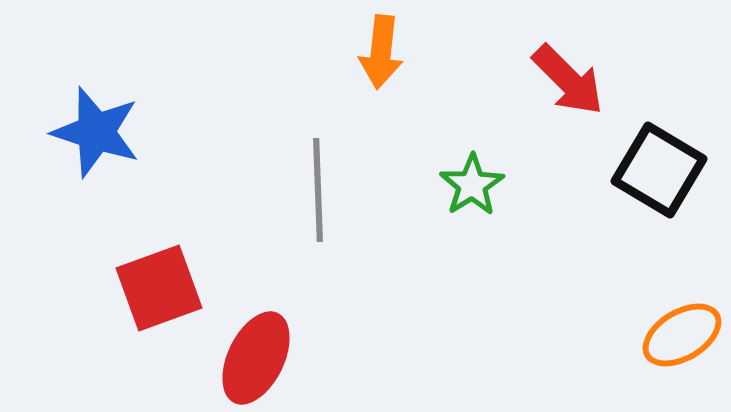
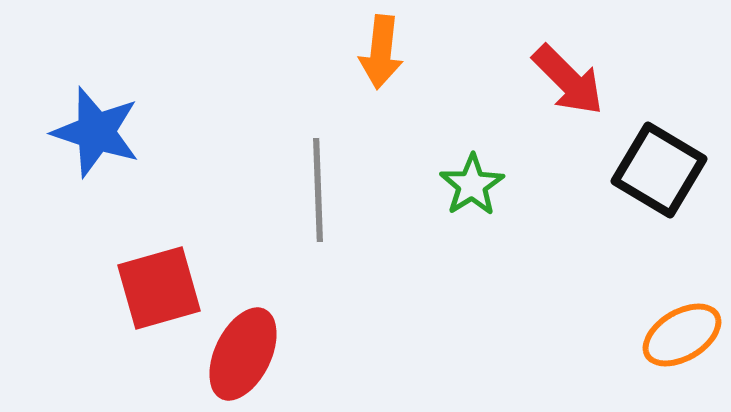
red square: rotated 4 degrees clockwise
red ellipse: moved 13 px left, 4 px up
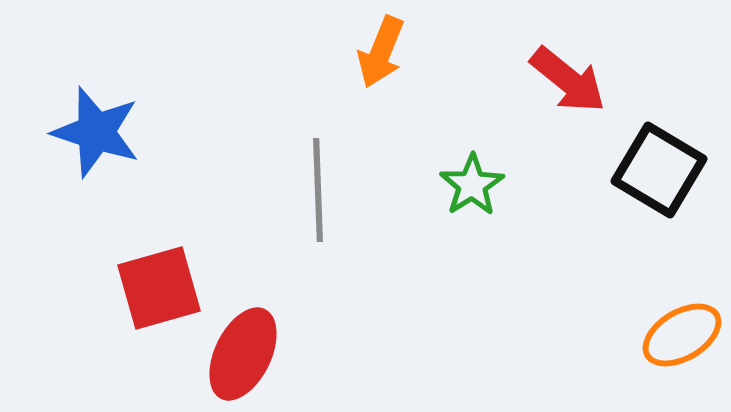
orange arrow: rotated 16 degrees clockwise
red arrow: rotated 6 degrees counterclockwise
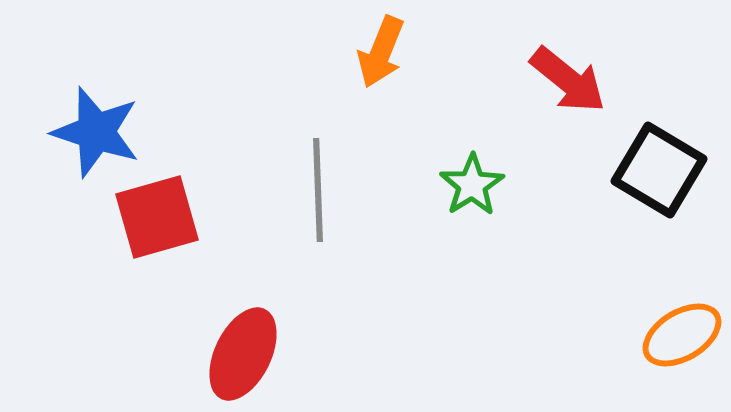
red square: moved 2 px left, 71 px up
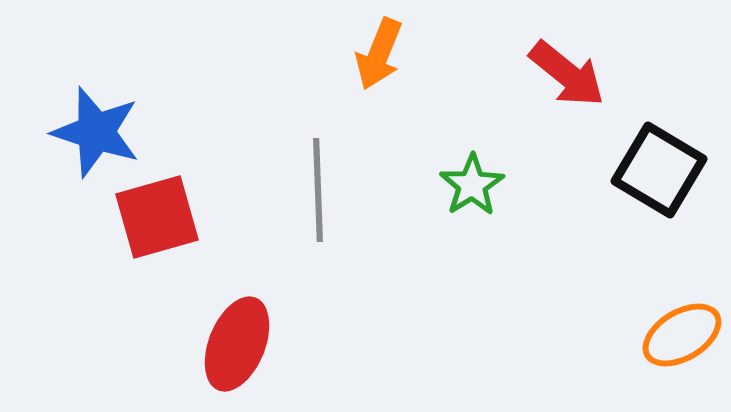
orange arrow: moved 2 px left, 2 px down
red arrow: moved 1 px left, 6 px up
red ellipse: moved 6 px left, 10 px up; rotated 4 degrees counterclockwise
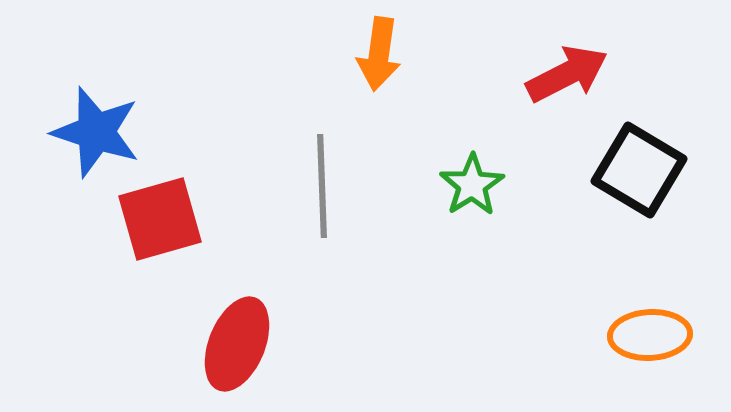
orange arrow: rotated 14 degrees counterclockwise
red arrow: rotated 66 degrees counterclockwise
black square: moved 20 px left
gray line: moved 4 px right, 4 px up
red square: moved 3 px right, 2 px down
orange ellipse: moved 32 px left; rotated 28 degrees clockwise
